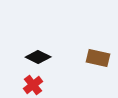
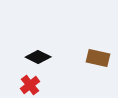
red cross: moved 3 px left
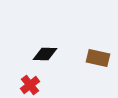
black diamond: moved 7 px right, 3 px up; rotated 25 degrees counterclockwise
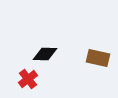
red cross: moved 2 px left, 6 px up
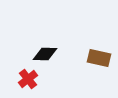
brown rectangle: moved 1 px right
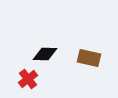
brown rectangle: moved 10 px left
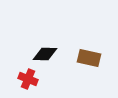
red cross: rotated 30 degrees counterclockwise
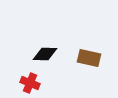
red cross: moved 2 px right, 4 px down
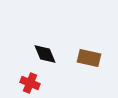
black diamond: rotated 65 degrees clockwise
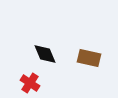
red cross: rotated 12 degrees clockwise
